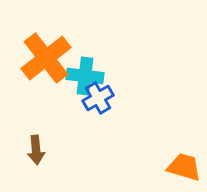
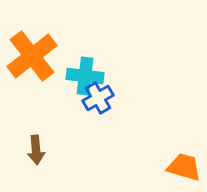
orange cross: moved 14 px left, 2 px up
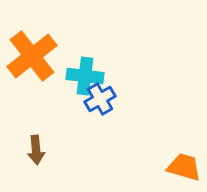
blue cross: moved 2 px right, 1 px down
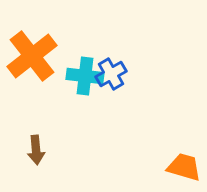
blue cross: moved 11 px right, 25 px up
